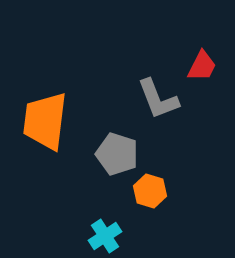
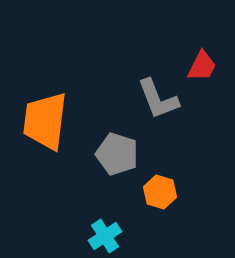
orange hexagon: moved 10 px right, 1 px down
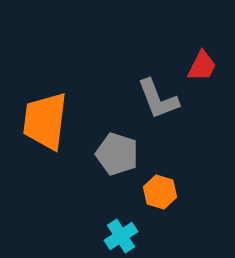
cyan cross: moved 16 px right
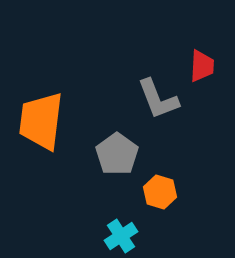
red trapezoid: rotated 24 degrees counterclockwise
orange trapezoid: moved 4 px left
gray pentagon: rotated 18 degrees clockwise
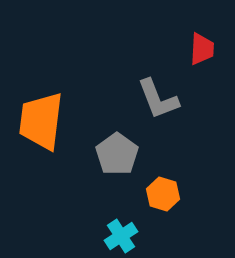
red trapezoid: moved 17 px up
orange hexagon: moved 3 px right, 2 px down
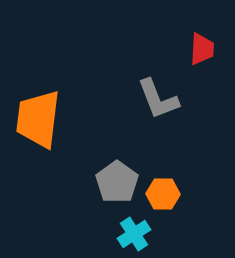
orange trapezoid: moved 3 px left, 2 px up
gray pentagon: moved 28 px down
orange hexagon: rotated 16 degrees counterclockwise
cyan cross: moved 13 px right, 2 px up
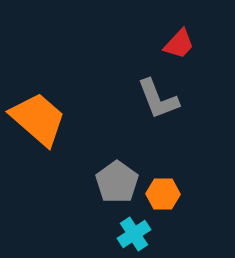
red trapezoid: moved 23 px left, 5 px up; rotated 40 degrees clockwise
orange trapezoid: rotated 124 degrees clockwise
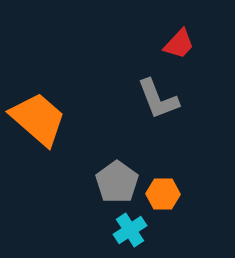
cyan cross: moved 4 px left, 4 px up
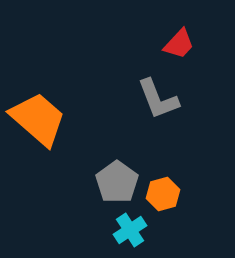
orange hexagon: rotated 16 degrees counterclockwise
